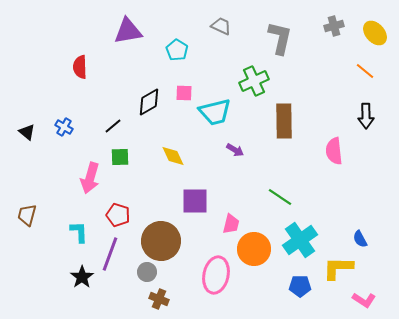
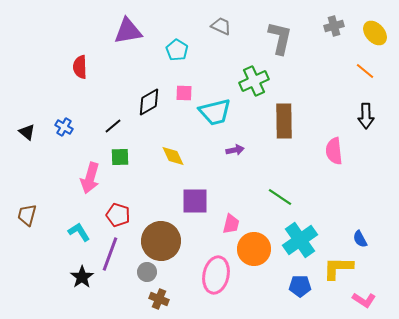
purple arrow: rotated 42 degrees counterclockwise
cyan L-shape: rotated 30 degrees counterclockwise
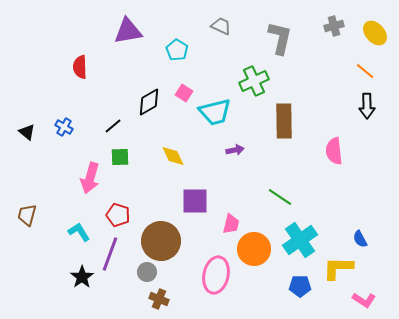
pink square: rotated 30 degrees clockwise
black arrow: moved 1 px right, 10 px up
